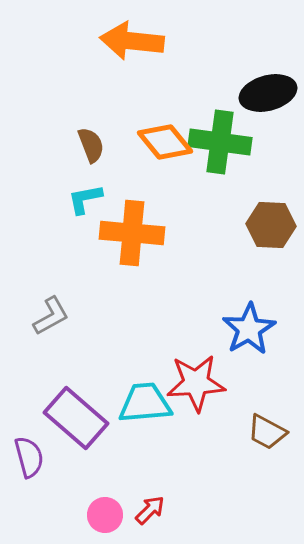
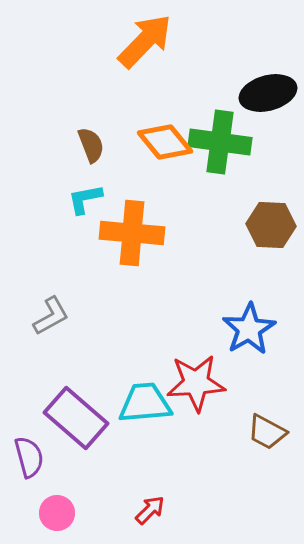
orange arrow: moved 13 px right; rotated 128 degrees clockwise
pink circle: moved 48 px left, 2 px up
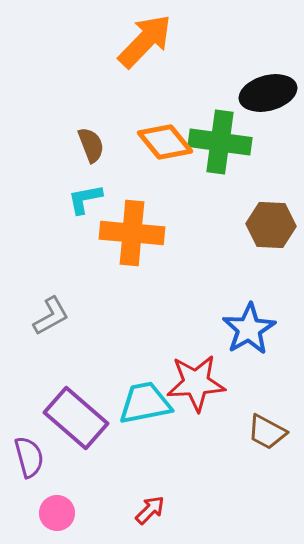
cyan trapezoid: rotated 6 degrees counterclockwise
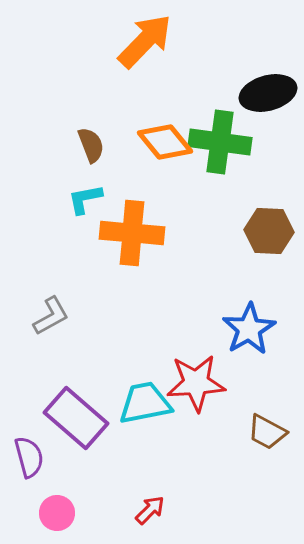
brown hexagon: moved 2 px left, 6 px down
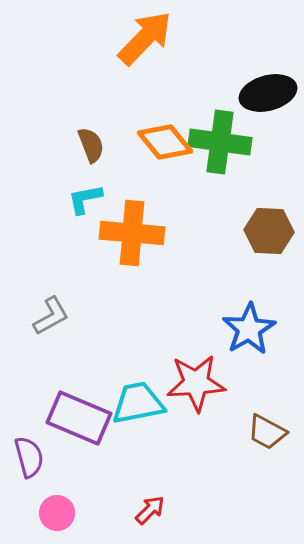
orange arrow: moved 3 px up
cyan trapezoid: moved 7 px left
purple rectangle: moved 3 px right; rotated 18 degrees counterclockwise
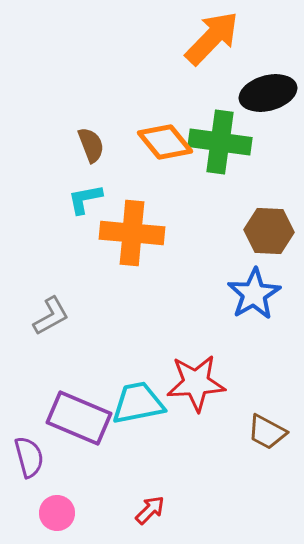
orange arrow: moved 67 px right
blue star: moved 5 px right, 35 px up
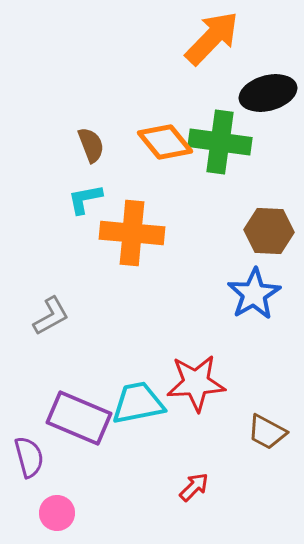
red arrow: moved 44 px right, 23 px up
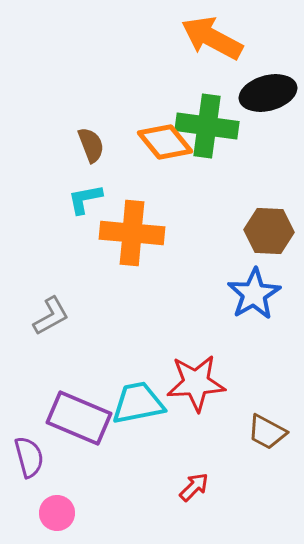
orange arrow: rotated 106 degrees counterclockwise
green cross: moved 13 px left, 16 px up
